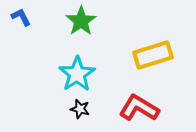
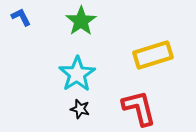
red L-shape: rotated 45 degrees clockwise
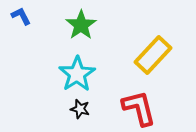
blue L-shape: moved 1 px up
green star: moved 4 px down
yellow rectangle: rotated 30 degrees counterclockwise
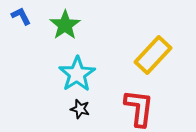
green star: moved 16 px left
red L-shape: rotated 21 degrees clockwise
